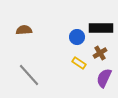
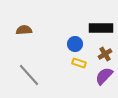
blue circle: moved 2 px left, 7 px down
brown cross: moved 5 px right, 1 px down
yellow rectangle: rotated 16 degrees counterclockwise
purple semicircle: moved 2 px up; rotated 18 degrees clockwise
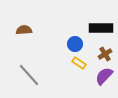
yellow rectangle: rotated 16 degrees clockwise
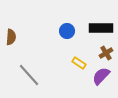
brown semicircle: moved 13 px left, 7 px down; rotated 98 degrees clockwise
blue circle: moved 8 px left, 13 px up
brown cross: moved 1 px right, 1 px up
purple semicircle: moved 3 px left
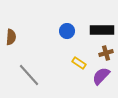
black rectangle: moved 1 px right, 2 px down
brown cross: rotated 16 degrees clockwise
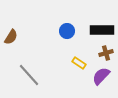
brown semicircle: rotated 28 degrees clockwise
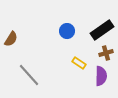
black rectangle: rotated 35 degrees counterclockwise
brown semicircle: moved 2 px down
purple semicircle: rotated 138 degrees clockwise
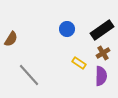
blue circle: moved 2 px up
brown cross: moved 3 px left; rotated 16 degrees counterclockwise
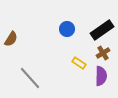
gray line: moved 1 px right, 3 px down
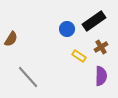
black rectangle: moved 8 px left, 9 px up
brown cross: moved 2 px left, 6 px up
yellow rectangle: moved 7 px up
gray line: moved 2 px left, 1 px up
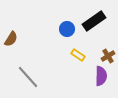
brown cross: moved 7 px right, 9 px down
yellow rectangle: moved 1 px left, 1 px up
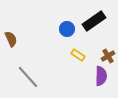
brown semicircle: rotated 56 degrees counterclockwise
